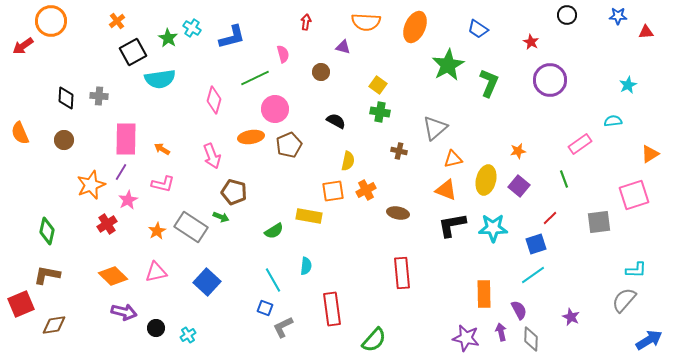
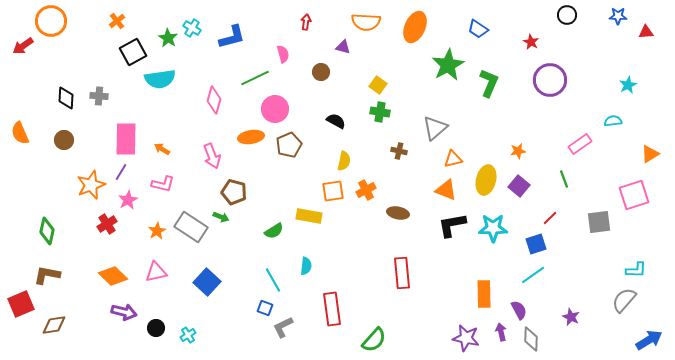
yellow semicircle at (348, 161): moved 4 px left
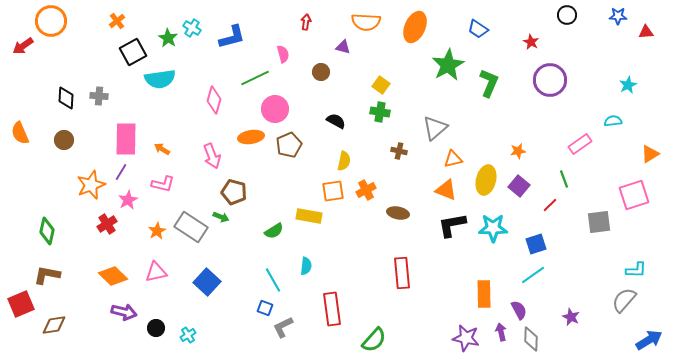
yellow square at (378, 85): moved 3 px right
red line at (550, 218): moved 13 px up
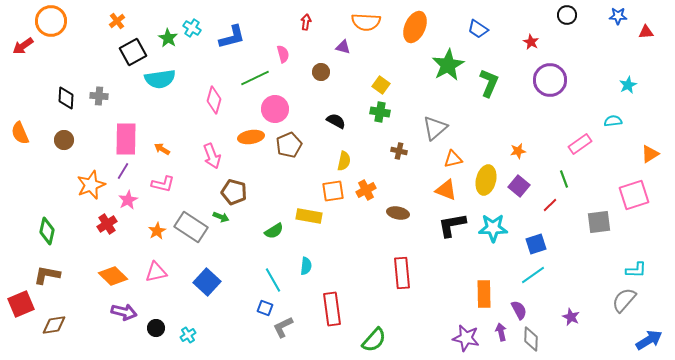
purple line at (121, 172): moved 2 px right, 1 px up
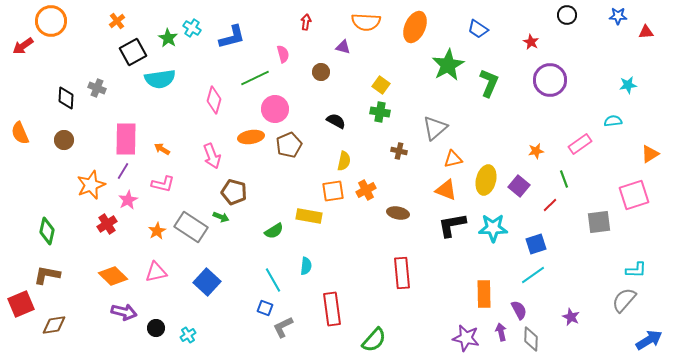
cyan star at (628, 85): rotated 18 degrees clockwise
gray cross at (99, 96): moved 2 px left, 8 px up; rotated 18 degrees clockwise
orange star at (518, 151): moved 18 px right
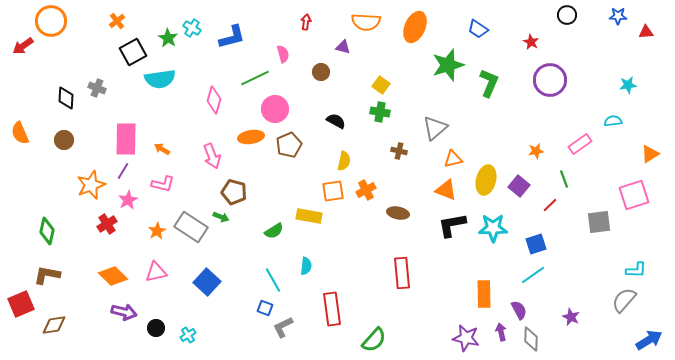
green star at (448, 65): rotated 12 degrees clockwise
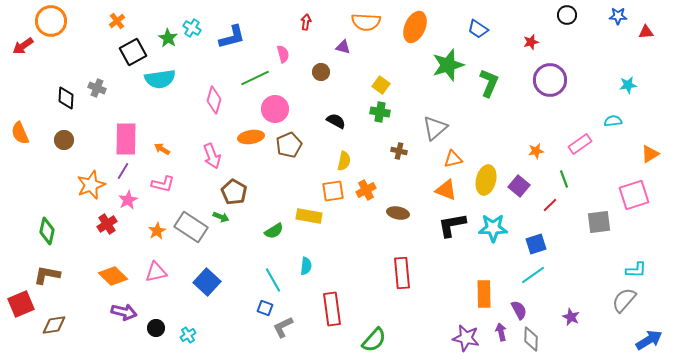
red star at (531, 42): rotated 28 degrees clockwise
brown pentagon at (234, 192): rotated 15 degrees clockwise
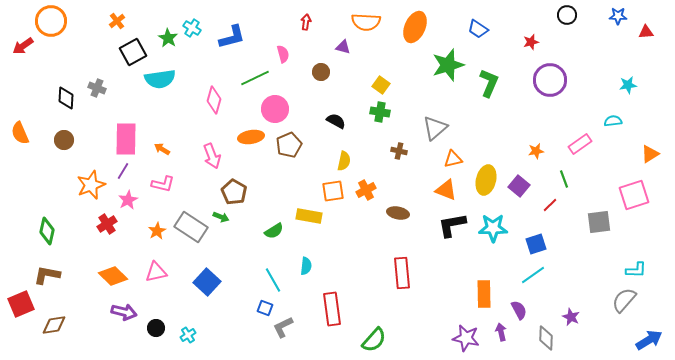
gray diamond at (531, 339): moved 15 px right, 1 px up
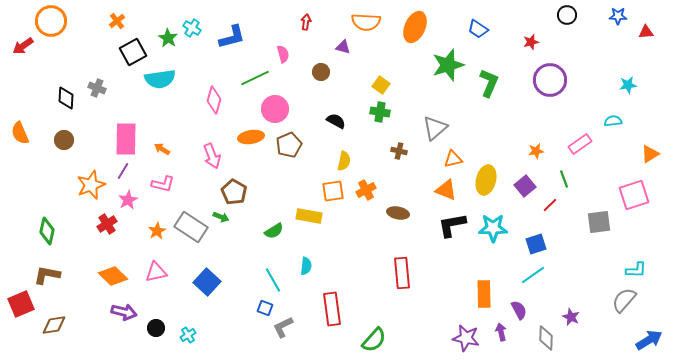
purple square at (519, 186): moved 6 px right; rotated 10 degrees clockwise
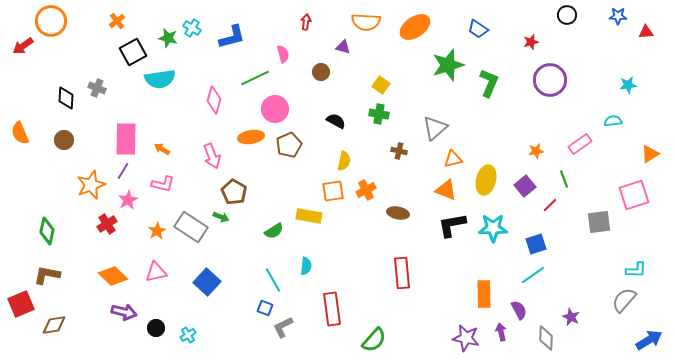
orange ellipse at (415, 27): rotated 32 degrees clockwise
green star at (168, 38): rotated 18 degrees counterclockwise
green cross at (380, 112): moved 1 px left, 2 px down
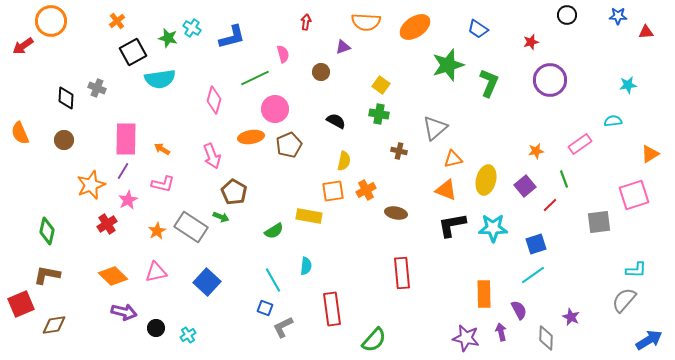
purple triangle at (343, 47): rotated 35 degrees counterclockwise
brown ellipse at (398, 213): moved 2 px left
